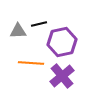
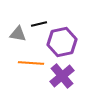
gray triangle: moved 3 px down; rotated 12 degrees clockwise
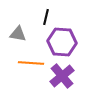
black line: moved 7 px right, 7 px up; rotated 63 degrees counterclockwise
purple hexagon: rotated 16 degrees clockwise
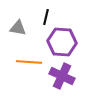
gray triangle: moved 6 px up
orange line: moved 2 px left, 1 px up
purple cross: rotated 25 degrees counterclockwise
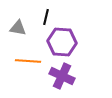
orange line: moved 1 px left, 1 px up
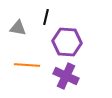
purple hexagon: moved 5 px right
orange line: moved 1 px left, 4 px down
purple cross: moved 4 px right
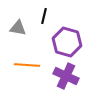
black line: moved 2 px left, 1 px up
purple hexagon: rotated 12 degrees clockwise
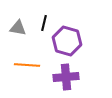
black line: moved 7 px down
purple hexagon: moved 1 px up
purple cross: moved 1 px down; rotated 30 degrees counterclockwise
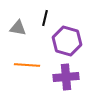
black line: moved 1 px right, 5 px up
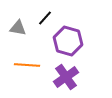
black line: rotated 28 degrees clockwise
purple hexagon: moved 1 px right
purple cross: rotated 30 degrees counterclockwise
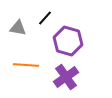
orange line: moved 1 px left
